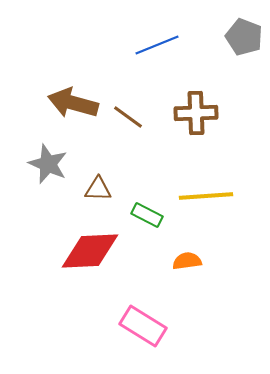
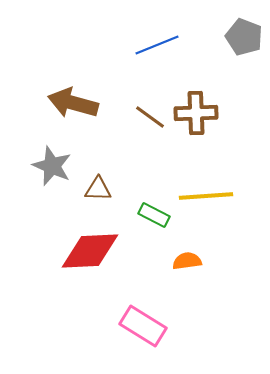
brown line: moved 22 px right
gray star: moved 4 px right, 2 px down
green rectangle: moved 7 px right
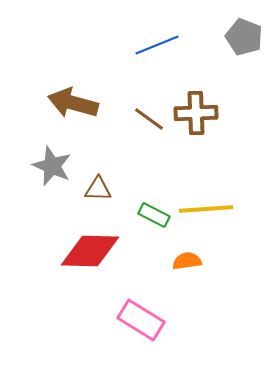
brown line: moved 1 px left, 2 px down
yellow line: moved 13 px down
red diamond: rotated 4 degrees clockwise
pink rectangle: moved 2 px left, 6 px up
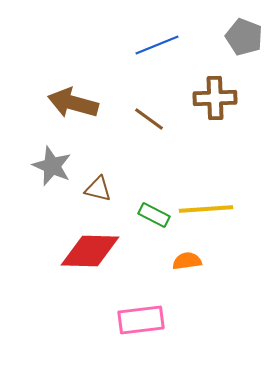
brown cross: moved 19 px right, 15 px up
brown triangle: rotated 12 degrees clockwise
pink rectangle: rotated 39 degrees counterclockwise
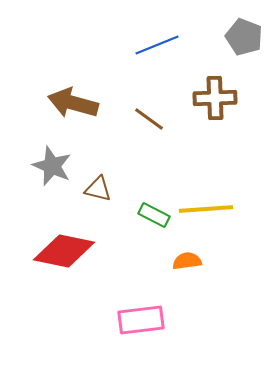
red diamond: moved 26 px left; rotated 10 degrees clockwise
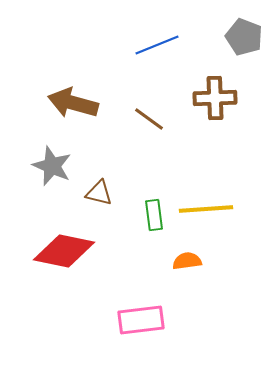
brown triangle: moved 1 px right, 4 px down
green rectangle: rotated 56 degrees clockwise
